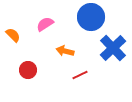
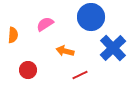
orange semicircle: rotated 49 degrees clockwise
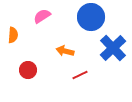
pink semicircle: moved 3 px left, 8 px up
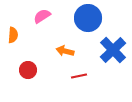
blue circle: moved 3 px left, 1 px down
blue cross: moved 2 px down
red line: moved 1 px left, 1 px down; rotated 14 degrees clockwise
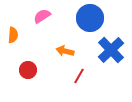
blue circle: moved 2 px right
blue cross: moved 2 px left
red line: rotated 49 degrees counterclockwise
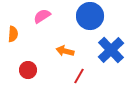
blue circle: moved 2 px up
orange semicircle: moved 1 px up
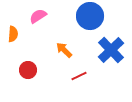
pink semicircle: moved 4 px left
orange arrow: moved 1 px left, 1 px up; rotated 30 degrees clockwise
red line: rotated 35 degrees clockwise
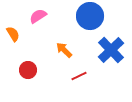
orange semicircle: rotated 35 degrees counterclockwise
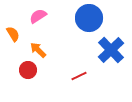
blue circle: moved 1 px left, 2 px down
orange arrow: moved 26 px left
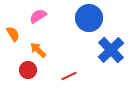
red line: moved 10 px left
